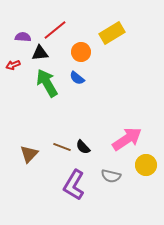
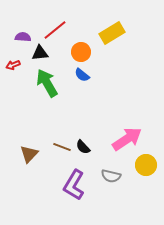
blue semicircle: moved 5 px right, 3 px up
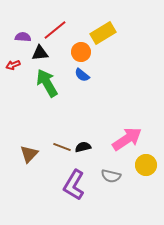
yellow rectangle: moved 9 px left
black semicircle: rotated 119 degrees clockwise
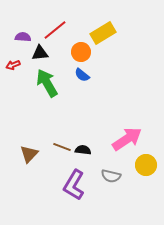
black semicircle: moved 3 px down; rotated 21 degrees clockwise
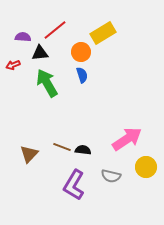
blue semicircle: rotated 147 degrees counterclockwise
yellow circle: moved 2 px down
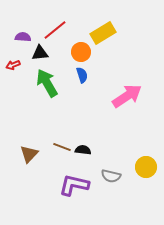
pink arrow: moved 43 px up
purple L-shape: rotated 72 degrees clockwise
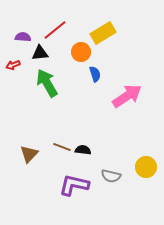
blue semicircle: moved 13 px right, 1 px up
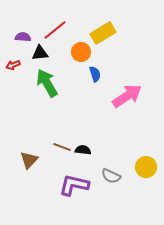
brown triangle: moved 6 px down
gray semicircle: rotated 12 degrees clockwise
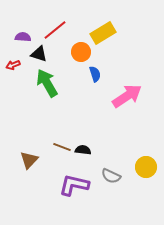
black triangle: moved 1 px left, 1 px down; rotated 24 degrees clockwise
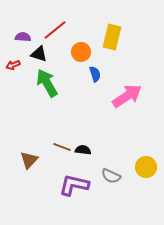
yellow rectangle: moved 9 px right, 4 px down; rotated 45 degrees counterclockwise
